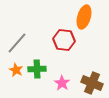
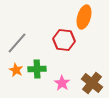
brown cross: rotated 15 degrees clockwise
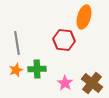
gray line: rotated 50 degrees counterclockwise
orange star: rotated 24 degrees clockwise
pink star: moved 3 px right
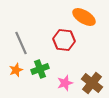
orange ellipse: rotated 75 degrees counterclockwise
gray line: moved 4 px right; rotated 15 degrees counterclockwise
green cross: moved 3 px right; rotated 18 degrees counterclockwise
pink star: rotated 21 degrees clockwise
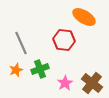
pink star: rotated 14 degrees counterclockwise
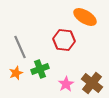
orange ellipse: moved 1 px right
gray line: moved 1 px left, 4 px down
orange star: moved 3 px down
pink star: moved 1 px right, 1 px down
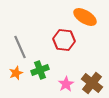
green cross: moved 1 px down
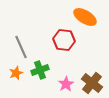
gray line: moved 1 px right
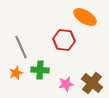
green cross: rotated 24 degrees clockwise
pink star: rotated 21 degrees clockwise
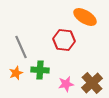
brown cross: rotated 10 degrees clockwise
